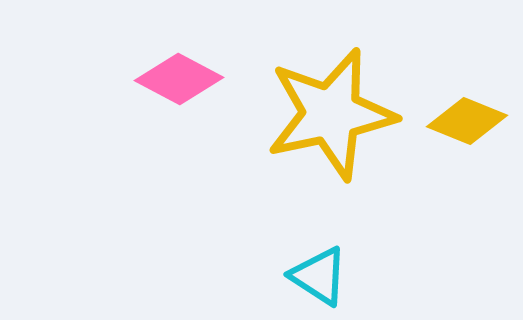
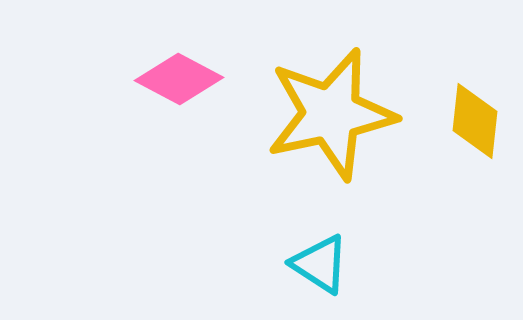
yellow diamond: moved 8 px right; rotated 74 degrees clockwise
cyan triangle: moved 1 px right, 12 px up
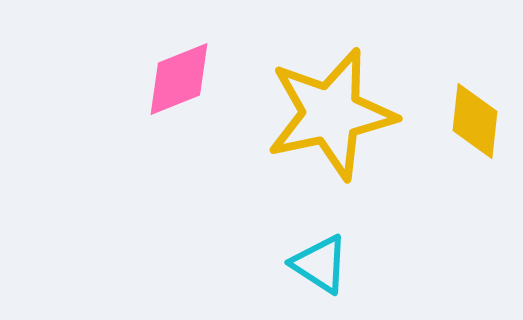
pink diamond: rotated 50 degrees counterclockwise
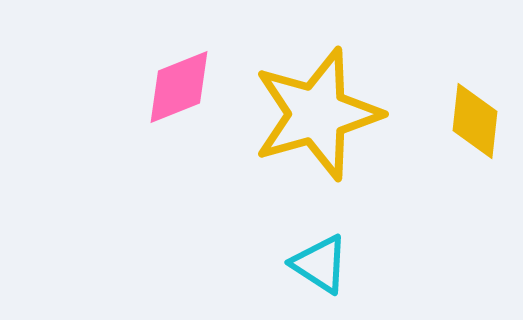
pink diamond: moved 8 px down
yellow star: moved 14 px left; rotated 4 degrees counterclockwise
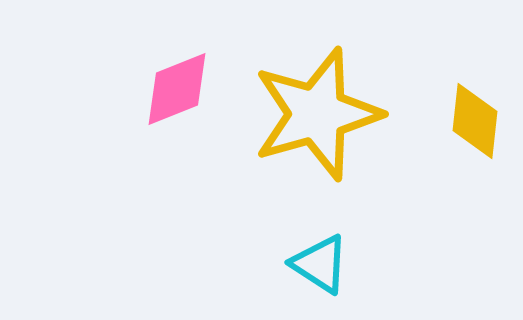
pink diamond: moved 2 px left, 2 px down
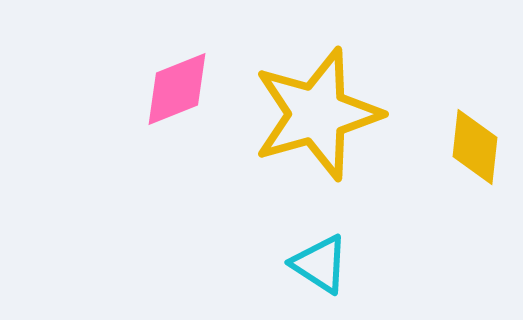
yellow diamond: moved 26 px down
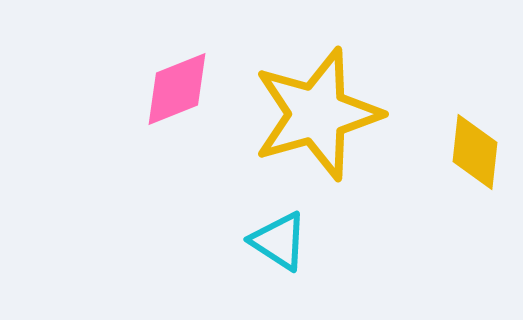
yellow diamond: moved 5 px down
cyan triangle: moved 41 px left, 23 px up
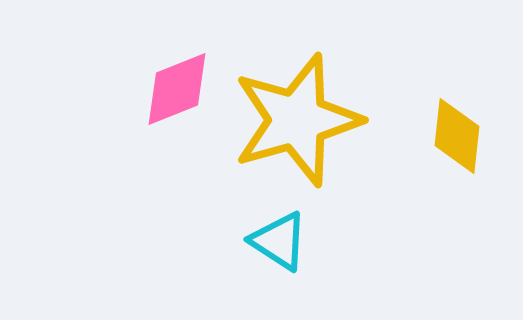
yellow star: moved 20 px left, 6 px down
yellow diamond: moved 18 px left, 16 px up
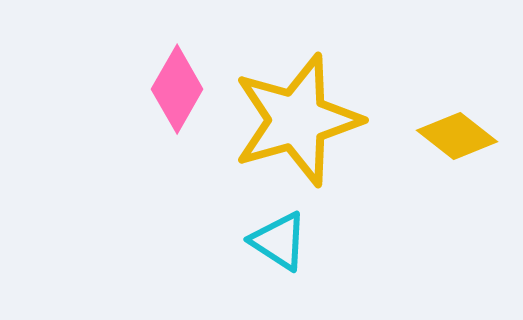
pink diamond: rotated 38 degrees counterclockwise
yellow diamond: rotated 58 degrees counterclockwise
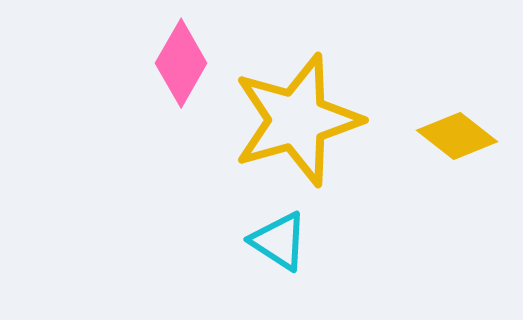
pink diamond: moved 4 px right, 26 px up
